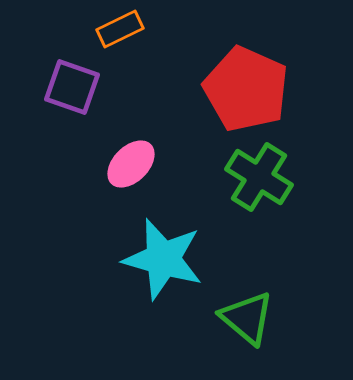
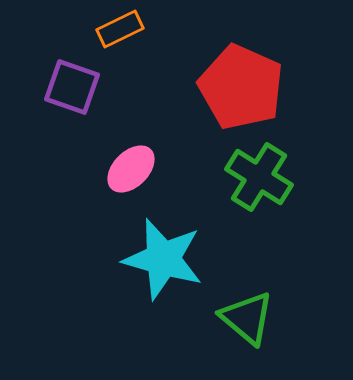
red pentagon: moved 5 px left, 2 px up
pink ellipse: moved 5 px down
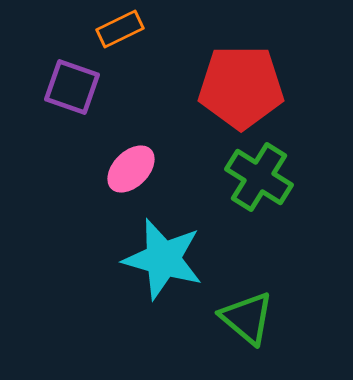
red pentagon: rotated 24 degrees counterclockwise
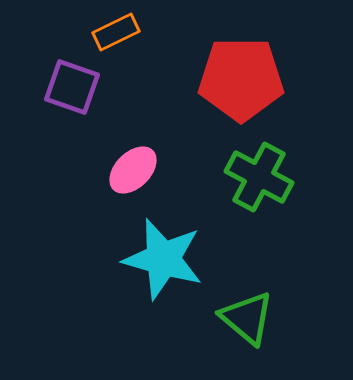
orange rectangle: moved 4 px left, 3 px down
red pentagon: moved 8 px up
pink ellipse: moved 2 px right, 1 px down
green cross: rotated 4 degrees counterclockwise
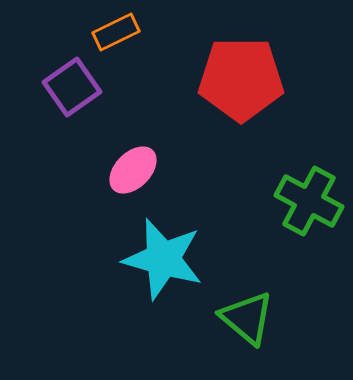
purple square: rotated 36 degrees clockwise
green cross: moved 50 px right, 24 px down
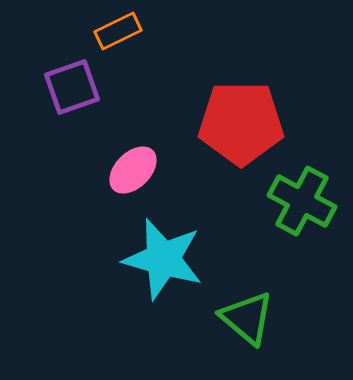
orange rectangle: moved 2 px right, 1 px up
red pentagon: moved 44 px down
purple square: rotated 16 degrees clockwise
green cross: moved 7 px left
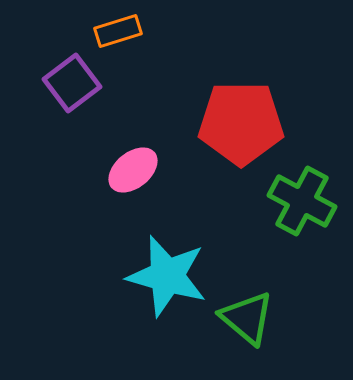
orange rectangle: rotated 9 degrees clockwise
purple square: moved 4 px up; rotated 18 degrees counterclockwise
pink ellipse: rotated 6 degrees clockwise
cyan star: moved 4 px right, 17 px down
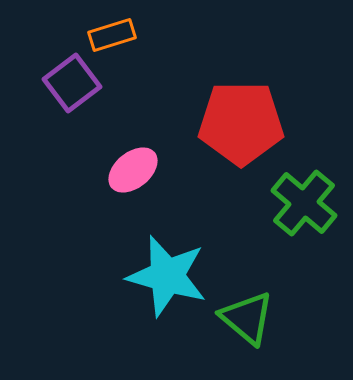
orange rectangle: moved 6 px left, 4 px down
green cross: moved 2 px right, 2 px down; rotated 12 degrees clockwise
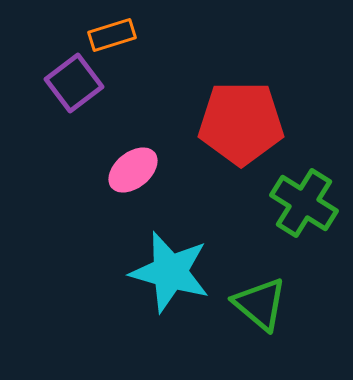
purple square: moved 2 px right
green cross: rotated 8 degrees counterclockwise
cyan star: moved 3 px right, 4 px up
green triangle: moved 13 px right, 14 px up
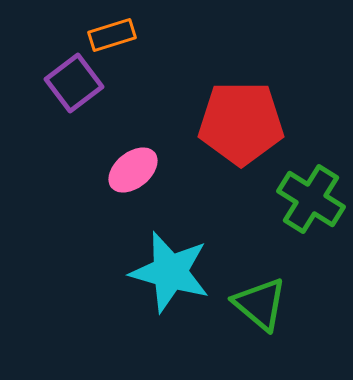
green cross: moved 7 px right, 4 px up
